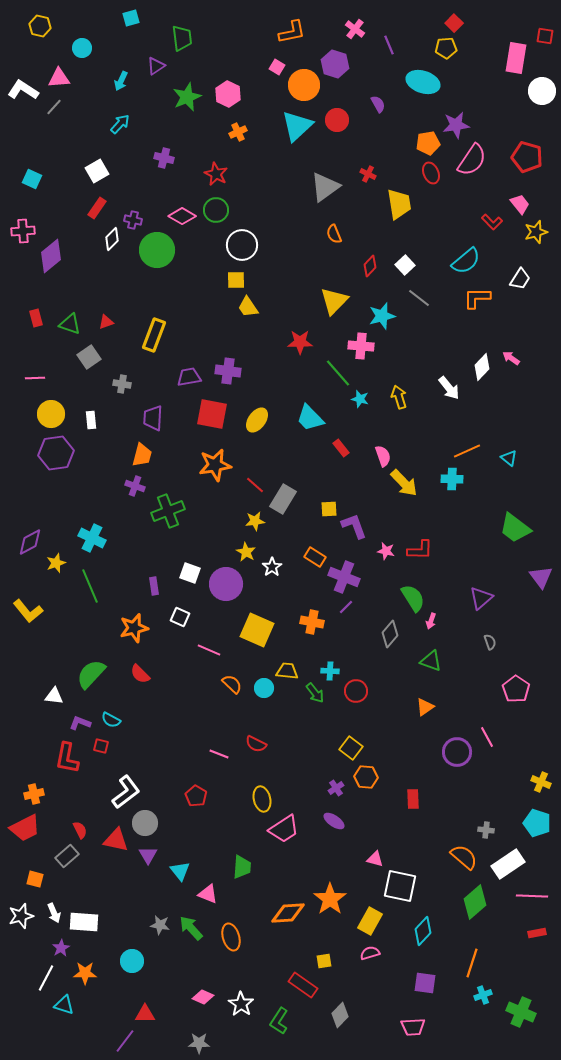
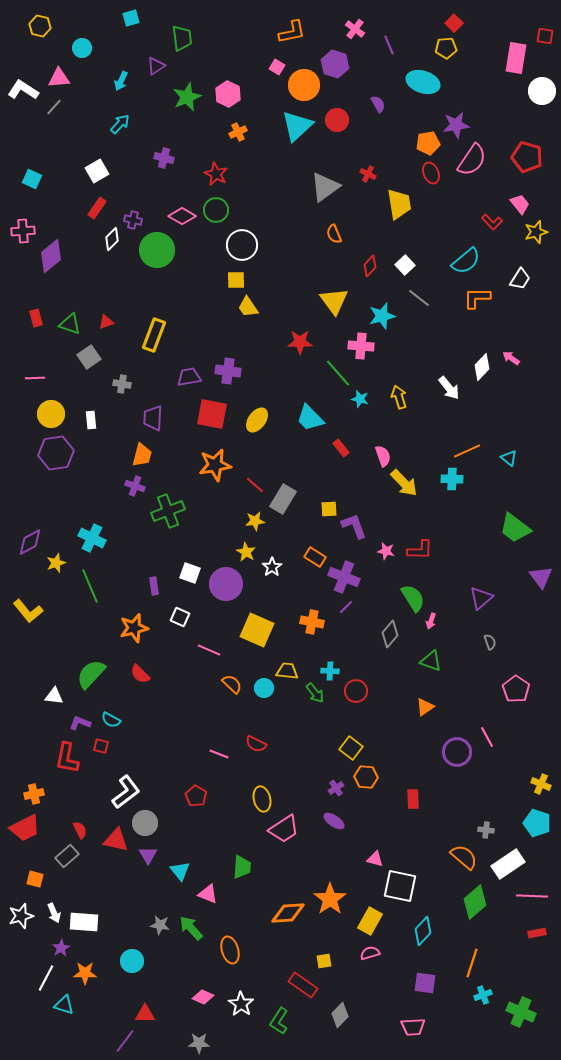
yellow triangle at (334, 301): rotated 20 degrees counterclockwise
yellow cross at (541, 782): moved 2 px down
orange ellipse at (231, 937): moved 1 px left, 13 px down
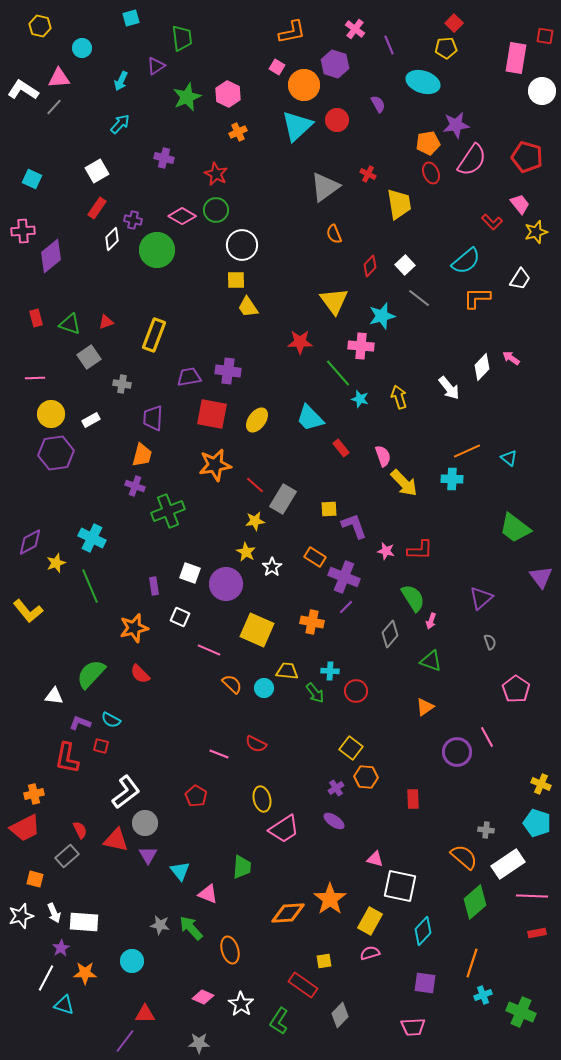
white rectangle at (91, 420): rotated 66 degrees clockwise
